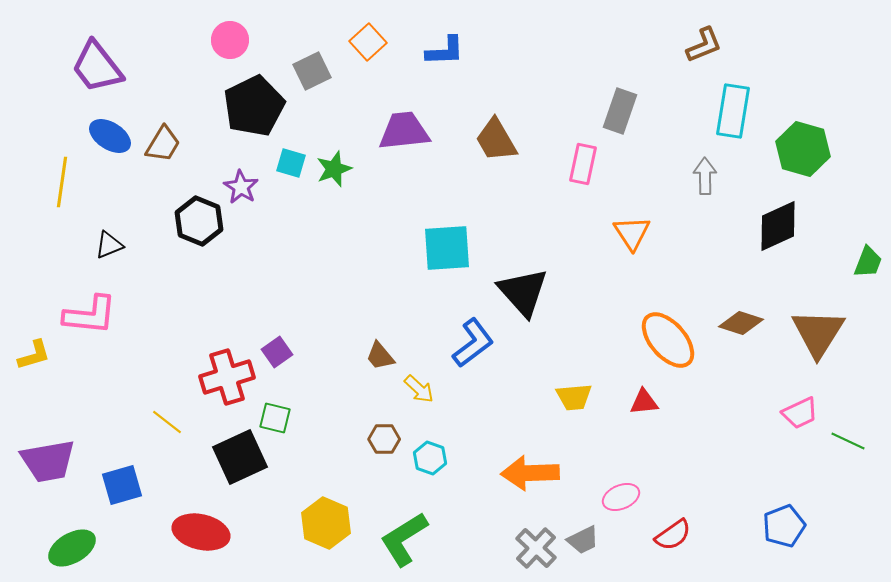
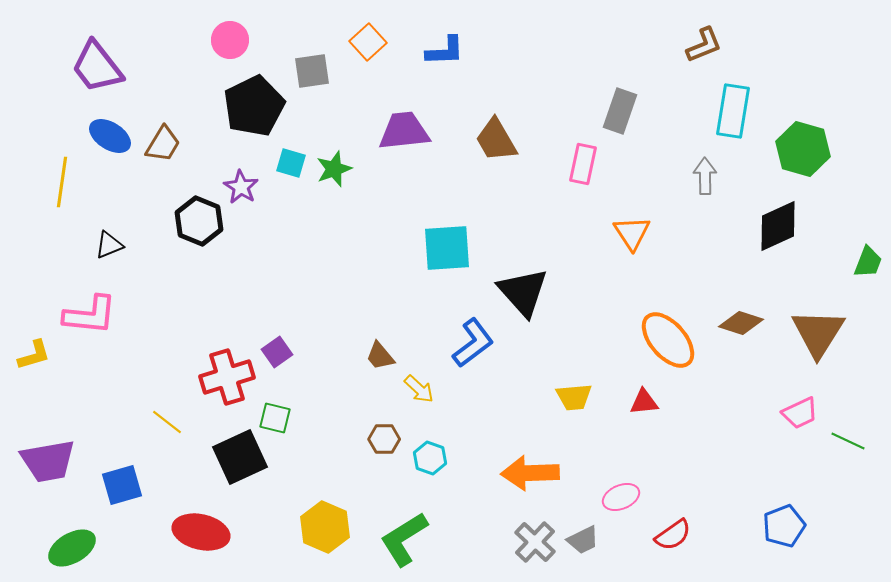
gray square at (312, 71): rotated 18 degrees clockwise
yellow hexagon at (326, 523): moved 1 px left, 4 px down
gray cross at (536, 548): moved 1 px left, 6 px up
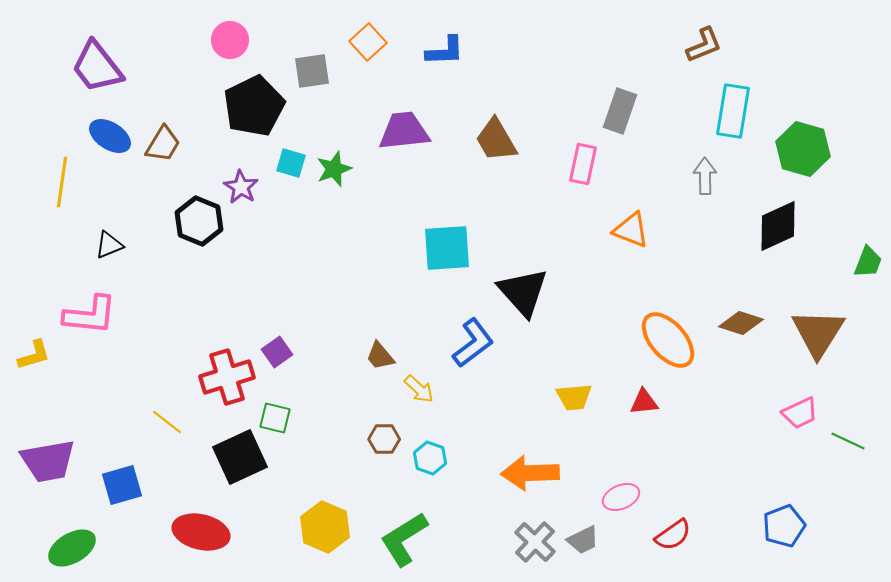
orange triangle at (632, 233): moved 1 px left, 3 px up; rotated 36 degrees counterclockwise
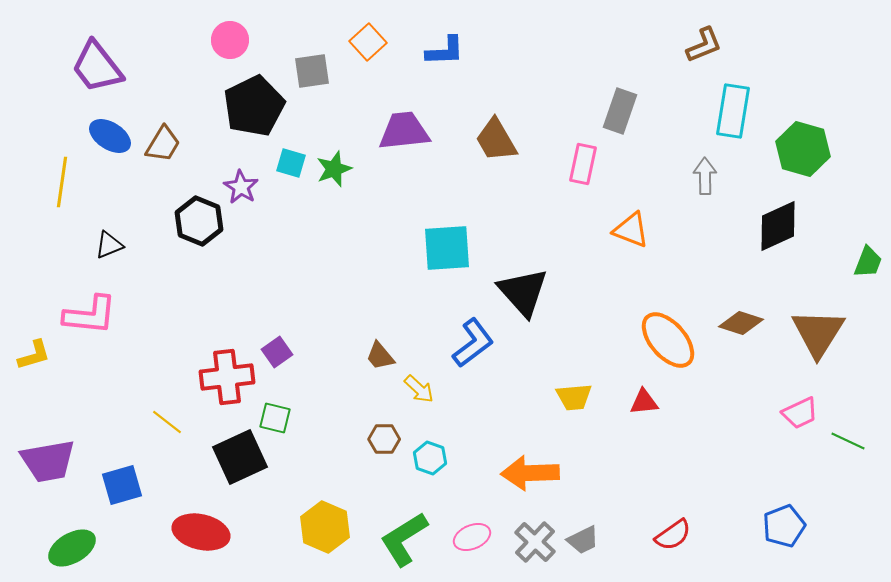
red cross at (227, 377): rotated 10 degrees clockwise
pink ellipse at (621, 497): moved 149 px left, 40 px down
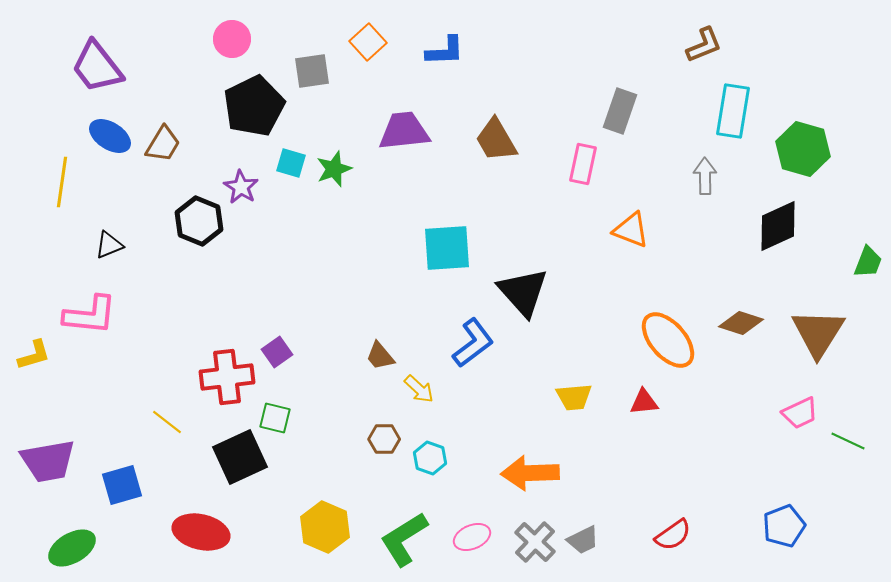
pink circle at (230, 40): moved 2 px right, 1 px up
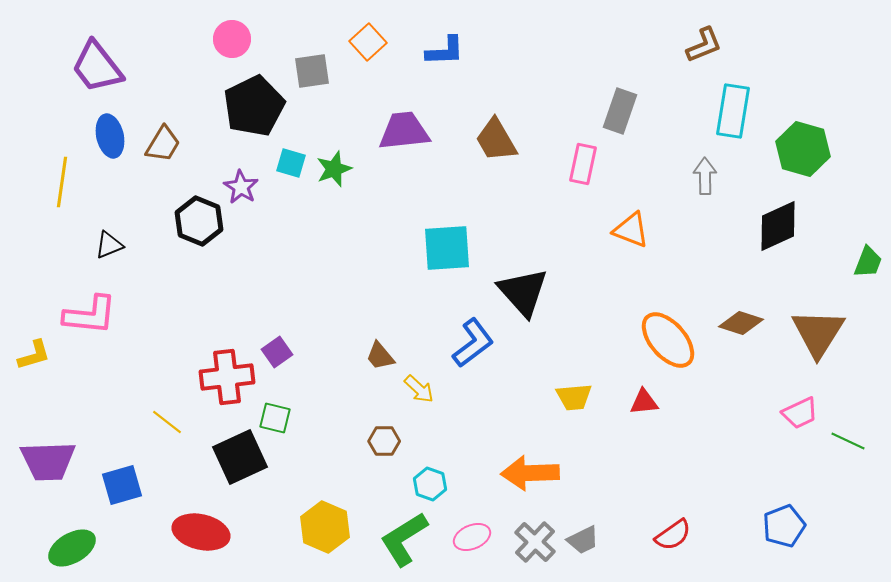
blue ellipse at (110, 136): rotated 45 degrees clockwise
brown hexagon at (384, 439): moved 2 px down
cyan hexagon at (430, 458): moved 26 px down
purple trapezoid at (48, 461): rotated 8 degrees clockwise
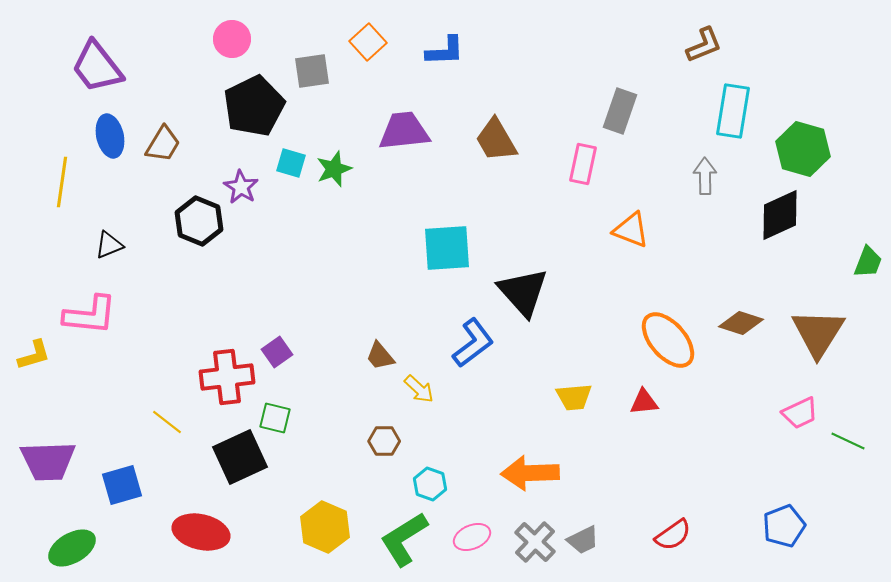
black diamond at (778, 226): moved 2 px right, 11 px up
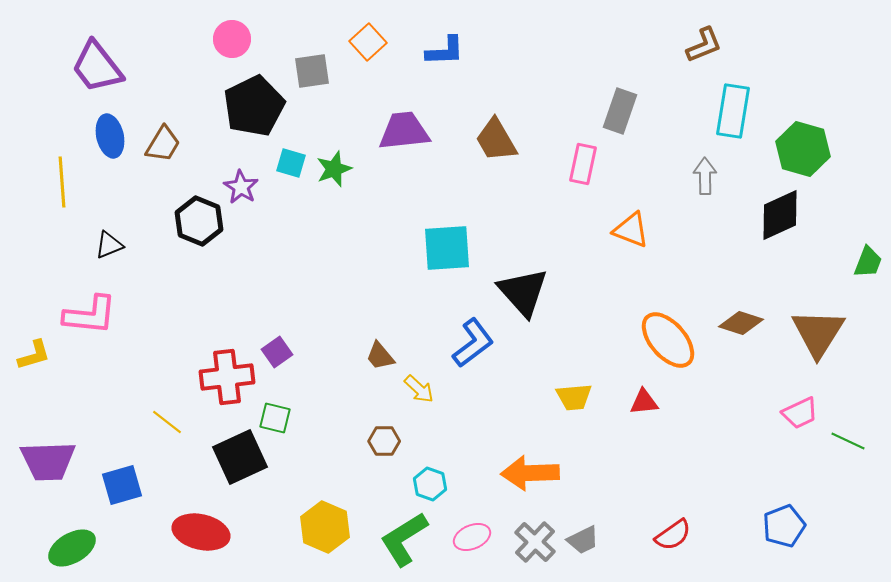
yellow line at (62, 182): rotated 12 degrees counterclockwise
